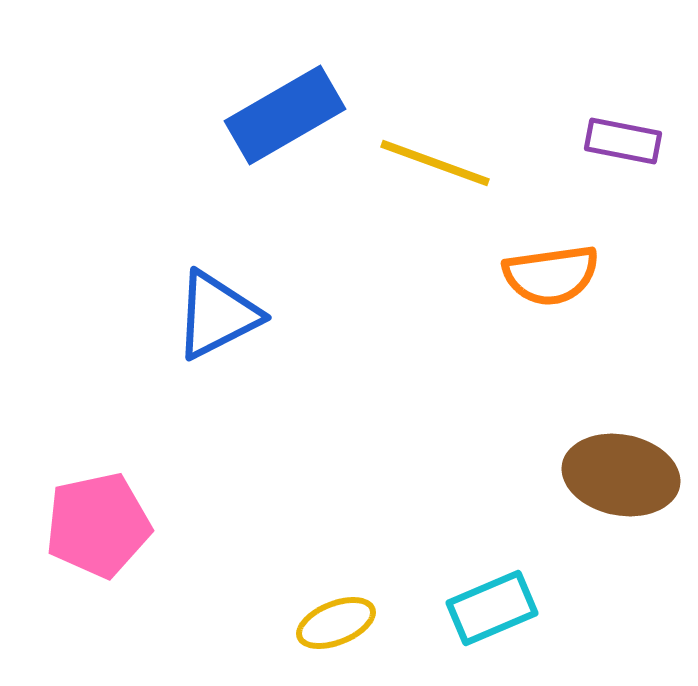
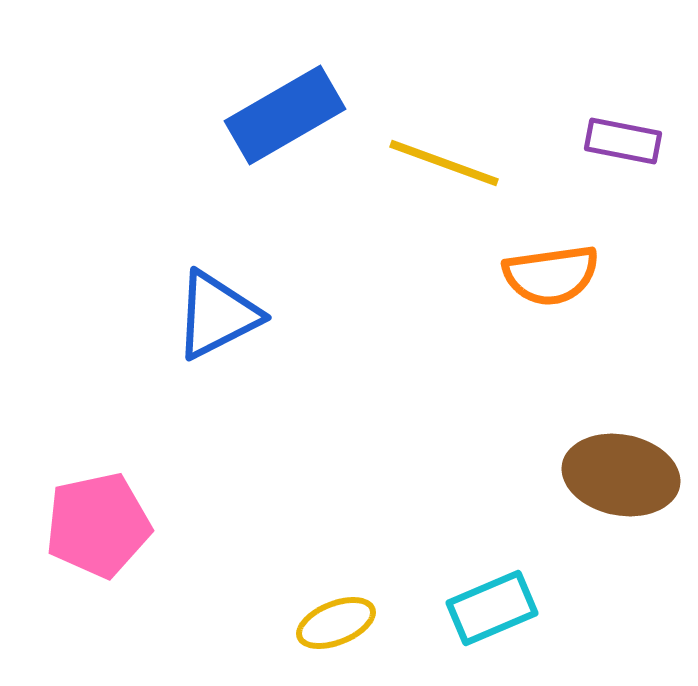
yellow line: moved 9 px right
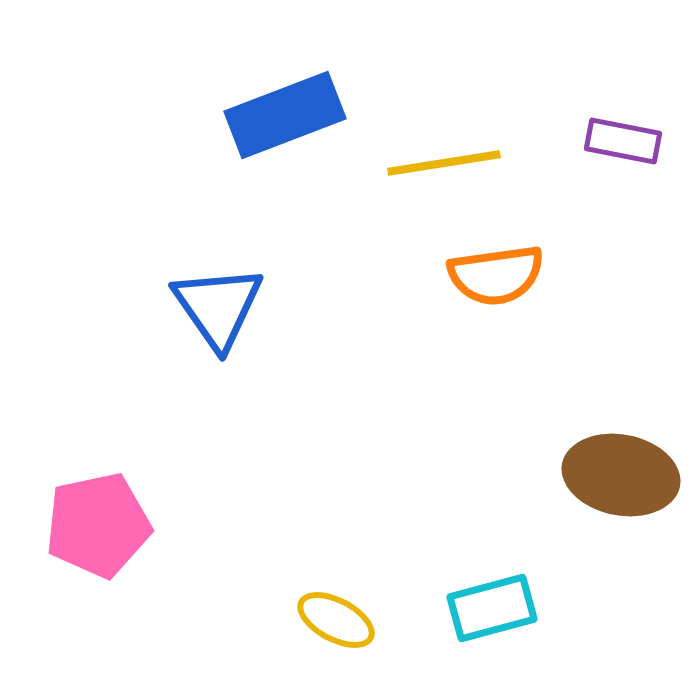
blue rectangle: rotated 9 degrees clockwise
yellow line: rotated 29 degrees counterclockwise
orange semicircle: moved 55 px left
blue triangle: moved 1 px right, 8 px up; rotated 38 degrees counterclockwise
cyan rectangle: rotated 8 degrees clockwise
yellow ellipse: moved 3 px up; rotated 50 degrees clockwise
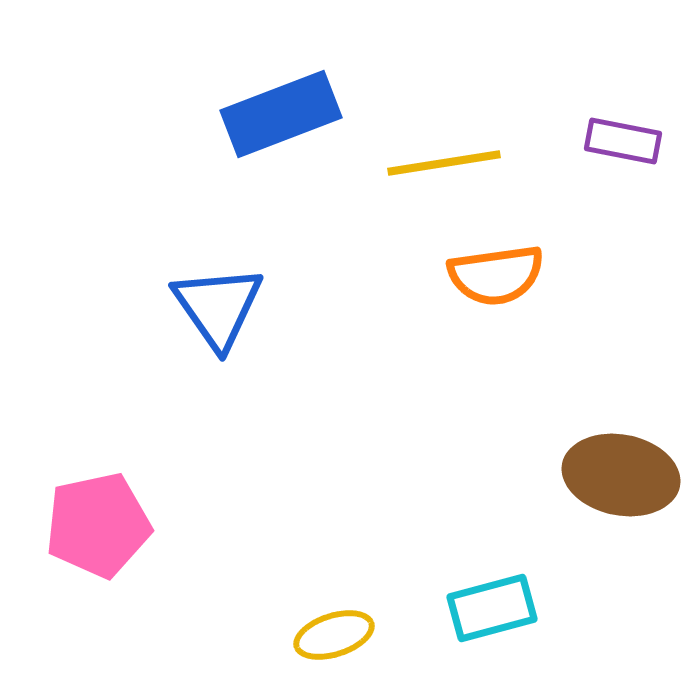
blue rectangle: moved 4 px left, 1 px up
yellow ellipse: moved 2 px left, 15 px down; rotated 46 degrees counterclockwise
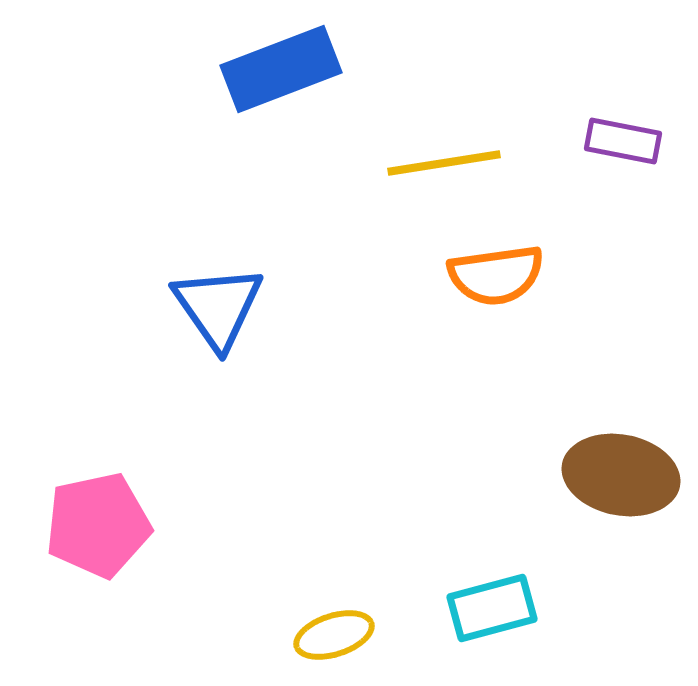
blue rectangle: moved 45 px up
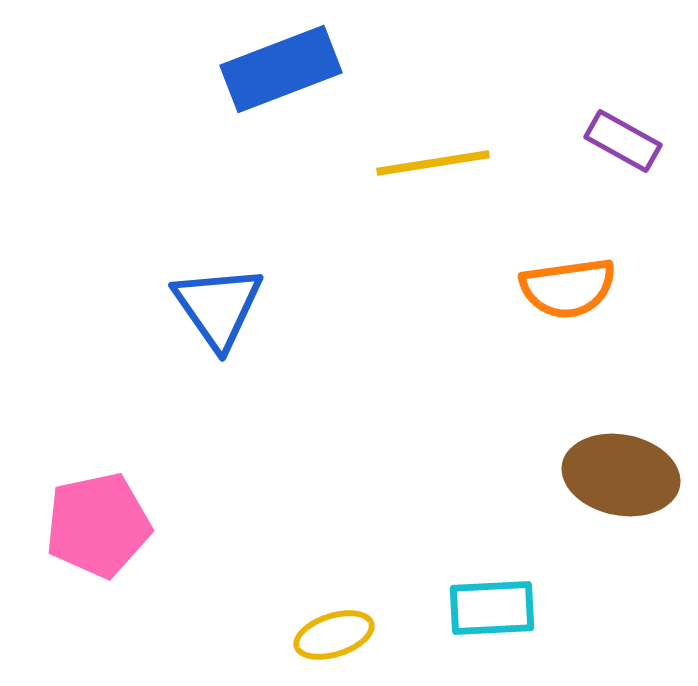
purple rectangle: rotated 18 degrees clockwise
yellow line: moved 11 px left
orange semicircle: moved 72 px right, 13 px down
cyan rectangle: rotated 12 degrees clockwise
